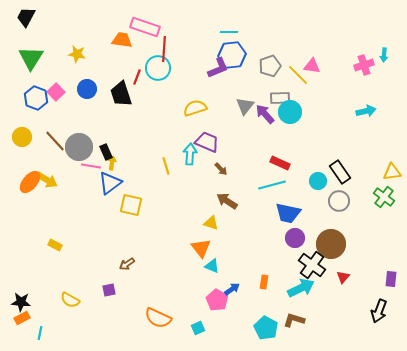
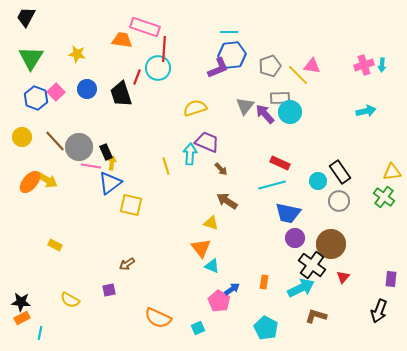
cyan arrow at (384, 55): moved 2 px left, 10 px down
pink pentagon at (217, 300): moved 2 px right, 1 px down
brown L-shape at (294, 320): moved 22 px right, 4 px up
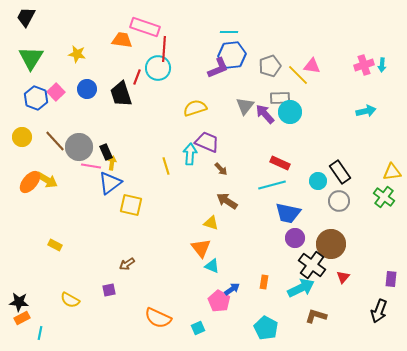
black star at (21, 302): moved 2 px left
